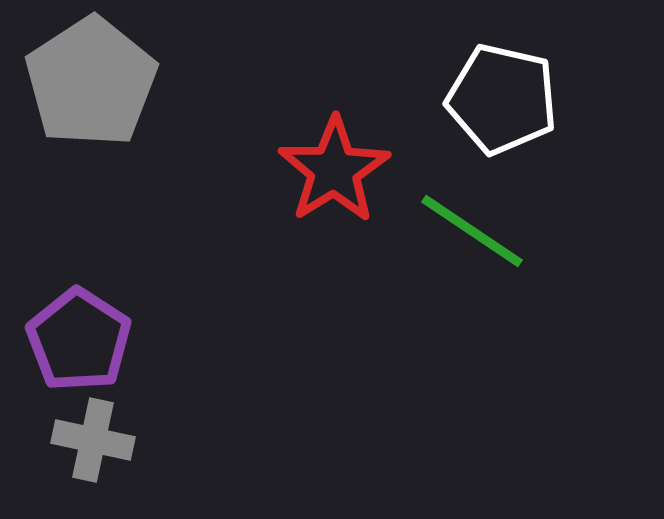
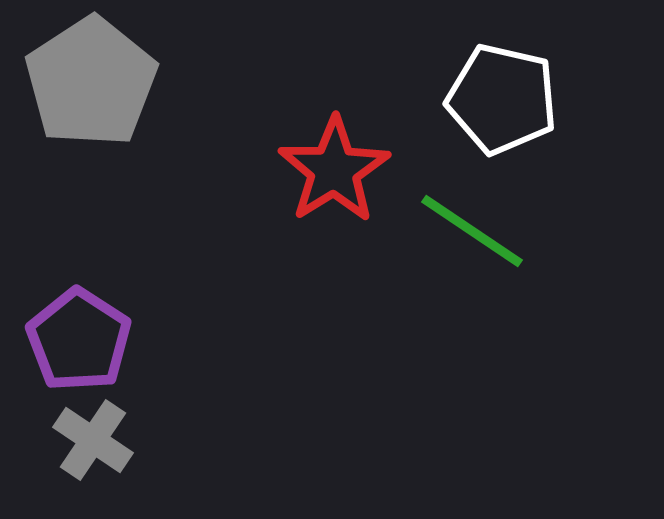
gray cross: rotated 22 degrees clockwise
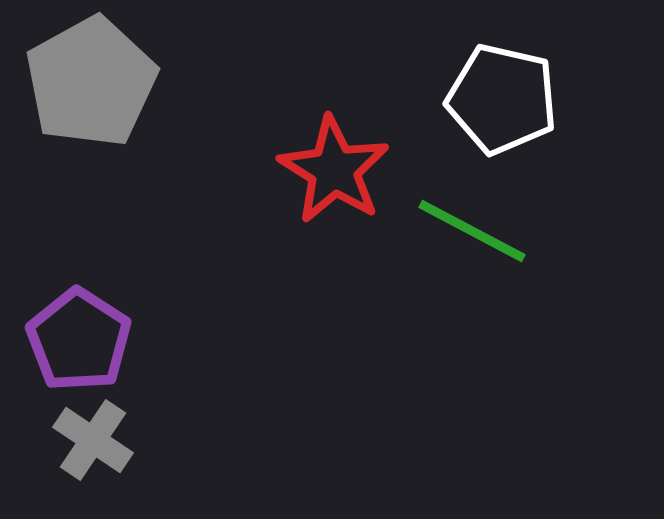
gray pentagon: rotated 4 degrees clockwise
red star: rotated 8 degrees counterclockwise
green line: rotated 6 degrees counterclockwise
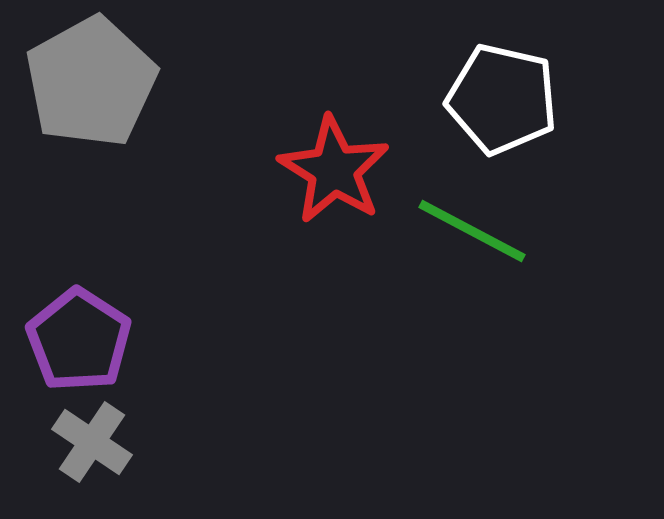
gray cross: moved 1 px left, 2 px down
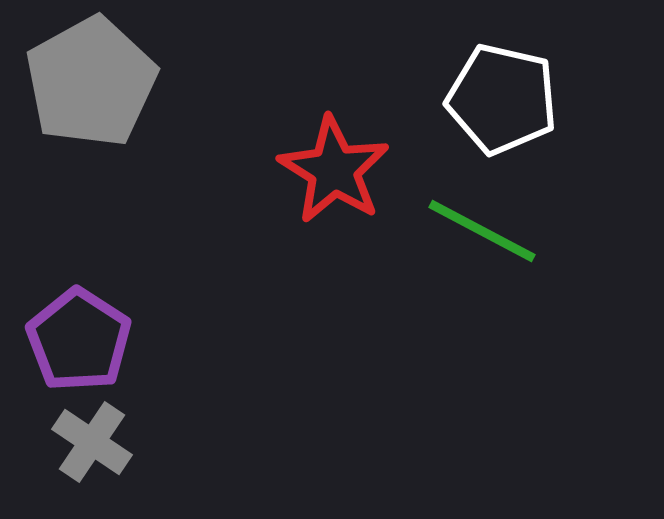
green line: moved 10 px right
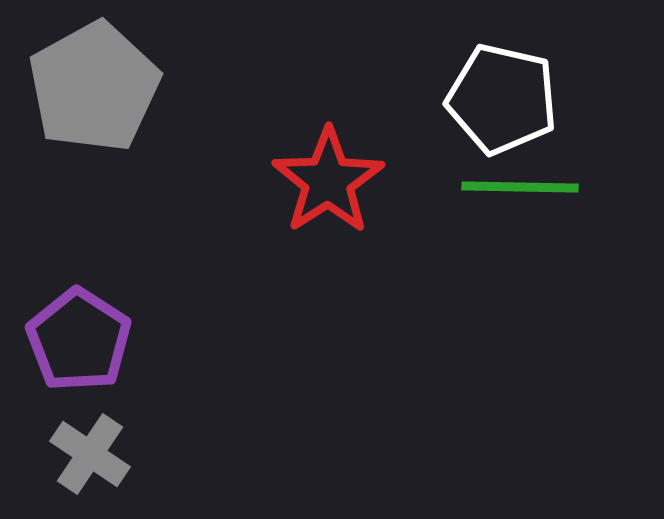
gray pentagon: moved 3 px right, 5 px down
red star: moved 6 px left, 11 px down; rotated 7 degrees clockwise
green line: moved 38 px right, 44 px up; rotated 27 degrees counterclockwise
gray cross: moved 2 px left, 12 px down
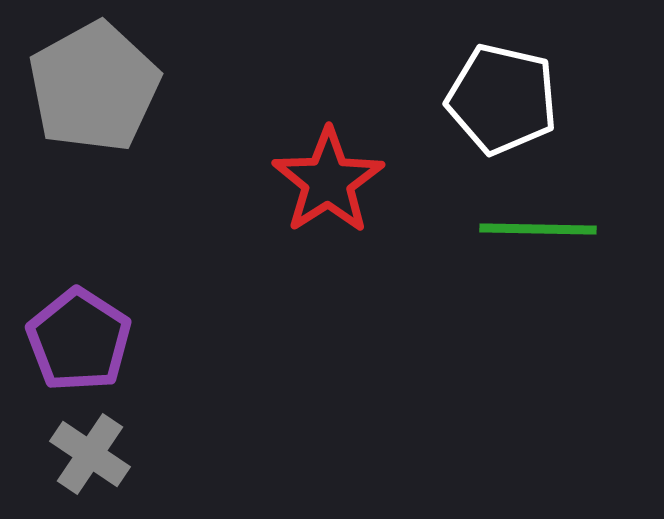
green line: moved 18 px right, 42 px down
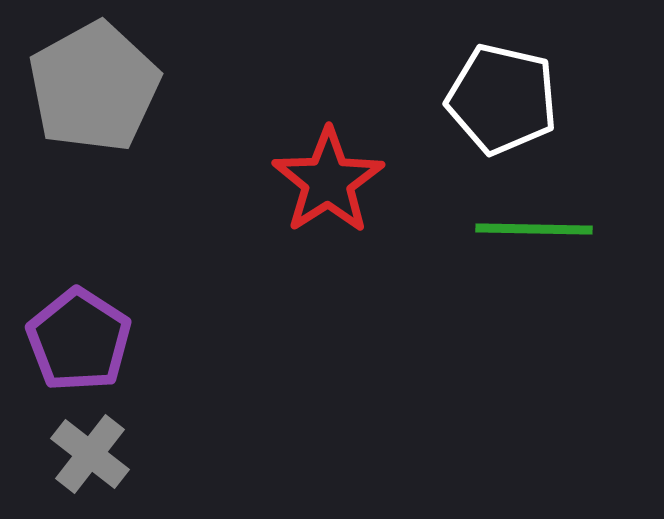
green line: moved 4 px left
gray cross: rotated 4 degrees clockwise
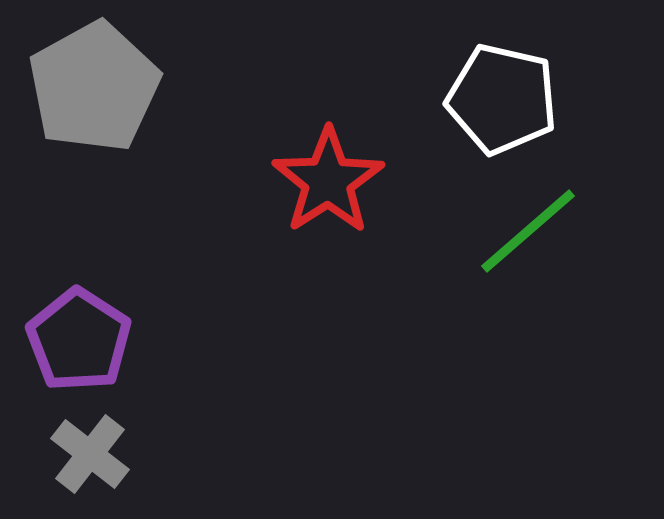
green line: moved 6 px left, 2 px down; rotated 42 degrees counterclockwise
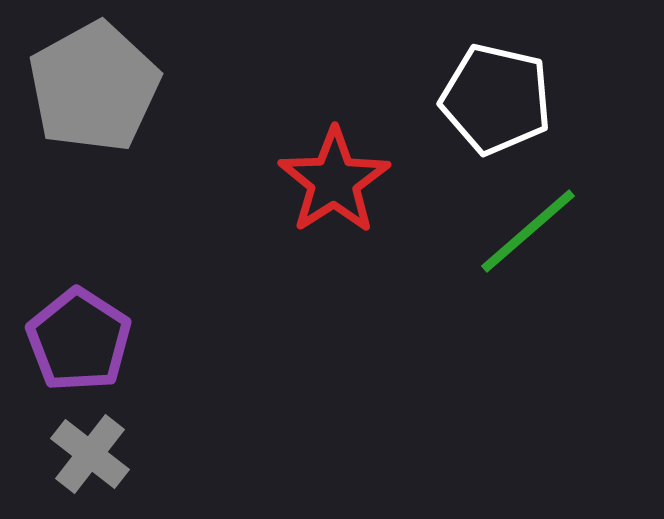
white pentagon: moved 6 px left
red star: moved 6 px right
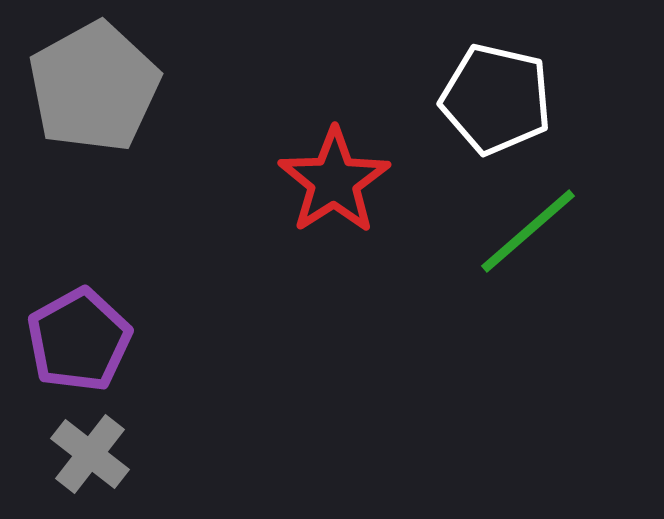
purple pentagon: rotated 10 degrees clockwise
